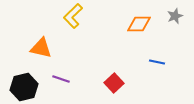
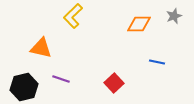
gray star: moved 1 px left
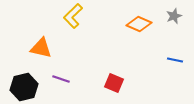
orange diamond: rotated 25 degrees clockwise
blue line: moved 18 px right, 2 px up
red square: rotated 24 degrees counterclockwise
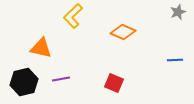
gray star: moved 4 px right, 4 px up
orange diamond: moved 16 px left, 8 px down
blue line: rotated 14 degrees counterclockwise
purple line: rotated 30 degrees counterclockwise
black hexagon: moved 5 px up
